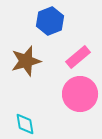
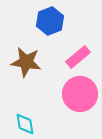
brown star: moved 1 px down; rotated 24 degrees clockwise
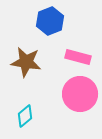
pink rectangle: rotated 55 degrees clockwise
cyan diamond: moved 8 px up; rotated 60 degrees clockwise
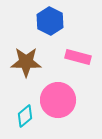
blue hexagon: rotated 12 degrees counterclockwise
brown star: rotated 8 degrees counterclockwise
pink circle: moved 22 px left, 6 px down
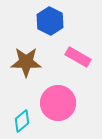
pink rectangle: rotated 15 degrees clockwise
pink circle: moved 3 px down
cyan diamond: moved 3 px left, 5 px down
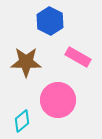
pink circle: moved 3 px up
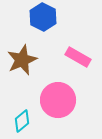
blue hexagon: moved 7 px left, 4 px up
brown star: moved 4 px left, 2 px up; rotated 24 degrees counterclockwise
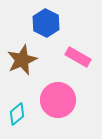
blue hexagon: moved 3 px right, 6 px down
cyan diamond: moved 5 px left, 7 px up
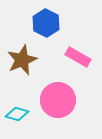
cyan diamond: rotated 55 degrees clockwise
